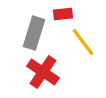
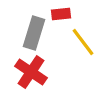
red rectangle: moved 2 px left
red cross: moved 12 px left
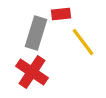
gray rectangle: moved 2 px right
red cross: moved 1 px right
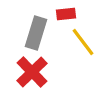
red rectangle: moved 5 px right
red cross: rotated 12 degrees clockwise
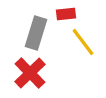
red cross: moved 2 px left, 1 px down
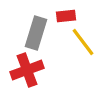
red rectangle: moved 2 px down
red cross: moved 3 px left, 3 px up; rotated 24 degrees clockwise
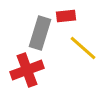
gray rectangle: moved 4 px right
yellow line: moved 6 px down; rotated 12 degrees counterclockwise
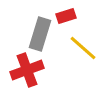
red rectangle: rotated 12 degrees counterclockwise
gray rectangle: moved 1 px down
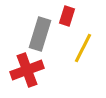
red rectangle: moved 1 px right; rotated 54 degrees counterclockwise
yellow line: rotated 76 degrees clockwise
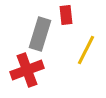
red rectangle: moved 1 px left, 1 px up; rotated 24 degrees counterclockwise
yellow line: moved 3 px right, 2 px down
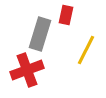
red rectangle: rotated 18 degrees clockwise
